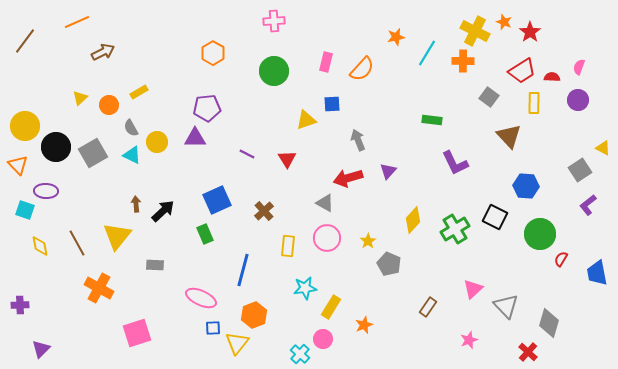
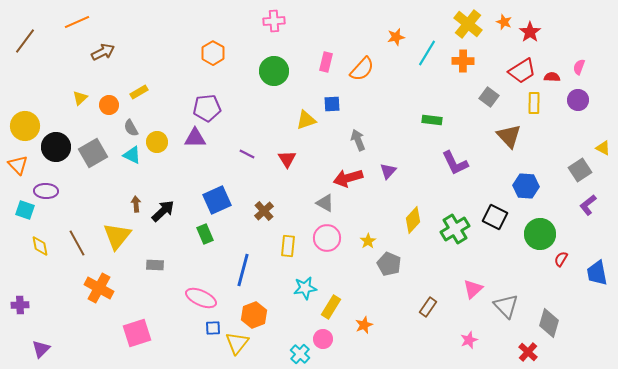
yellow cross at (475, 31): moved 7 px left, 7 px up; rotated 12 degrees clockwise
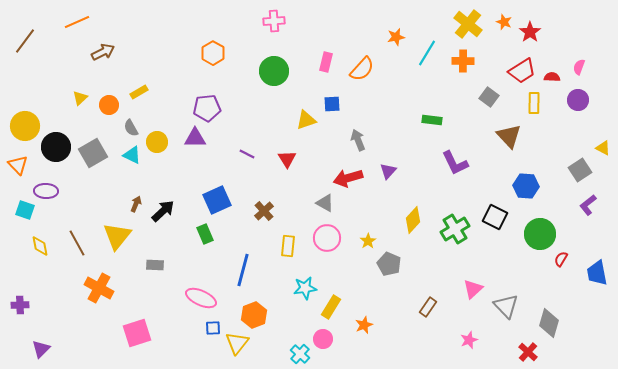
brown arrow at (136, 204): rotated 28 degrees clockwise
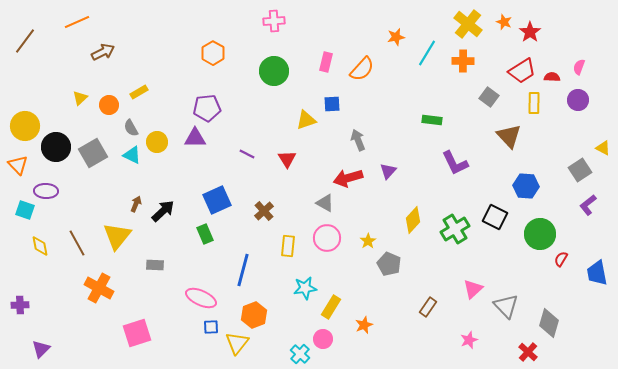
blue square at (213, 328): moved 2 px left, 1 px up
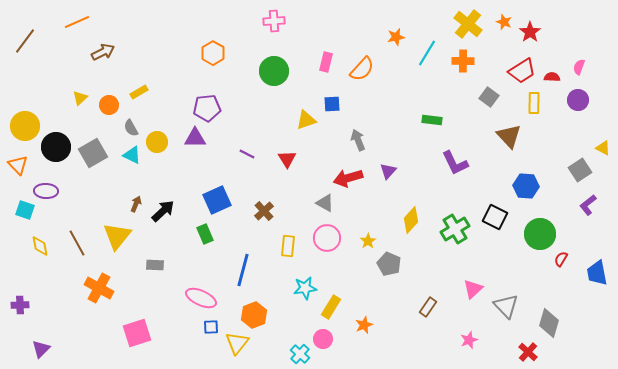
yellow diamond at (413, 220): moved 2 px left
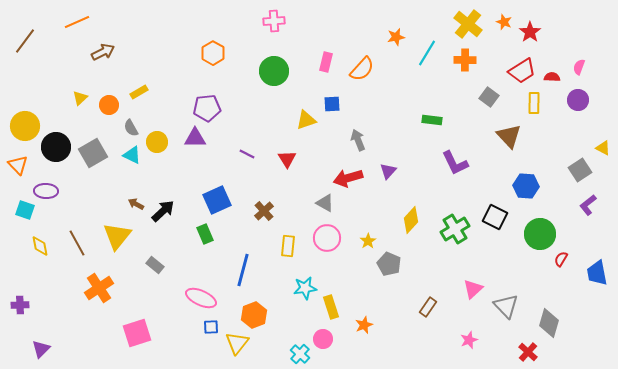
orange cross at (463, 61): moved 2 px right, 1 px up
brown arrow at (136, 204): rotated 84 degrees counterclockwise
gray rectangle at (155, 265): rotated 36 degrees clockwise
orange cross at (99, 288): rotated 28 degrees clockwise
yellow rectangle at (331, 307): rotated 50 degrees counterclockwise
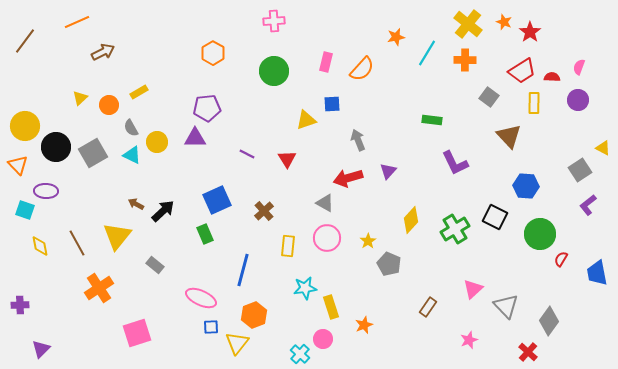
gray diamond at (549, 323): moved 2 px up; rotated 20 degrees clockwise
